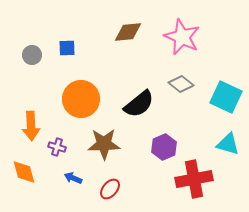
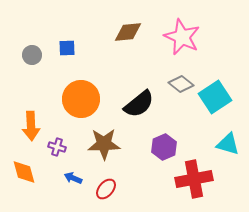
cyan square: moved 11 px left; rotated 32 degrees clockwise
red ellipse: moved 4 px left
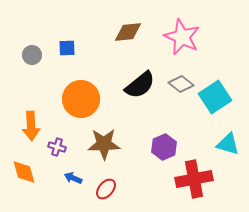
black semicircle: moved 1 px right, 19 px up
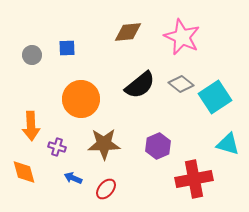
purple hexagon: moved 6 px left, 1 px up
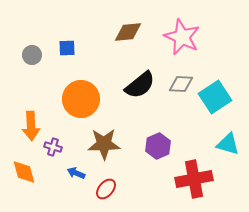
gray diamond: rotated 35 degrees counterclockwise
purple cross: moved 4 px left
blue arrow: moved 3 px right, 5 px up
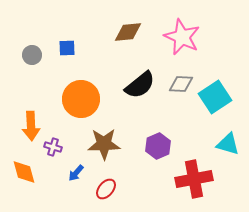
blue arrow: rotated 72 degrees counterclockwise
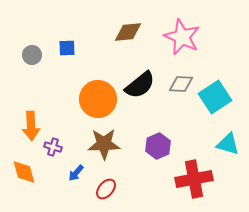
orange circle: moved 17 px right
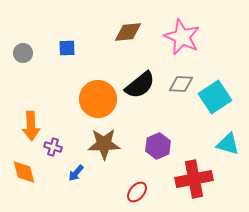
gray circle: moved 9 px left, 2 px up
red ellipse: moved 31 px right, 3 px down
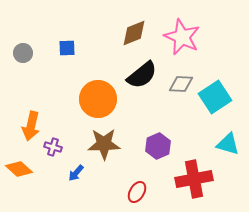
brown diamond: moved 6 px right, 1 px down; rotated 16 degrees counterclockwise
black semicircle: moved 2 px right, 10 px up
orange arrow: rotated 16 degrees clockwise
orange diamond: moved 5 px left, 3 px up; rotated 32 degrees counterclockwise
red ellipse: rotated 10 degrees counterclockwise
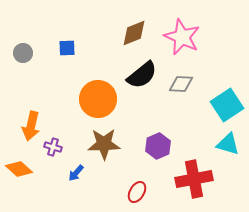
cyan square: moved 12 px right, 8 px down
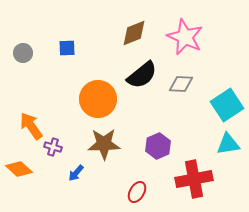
pink star: moved 3 px right
orange arrow: rotated 132 degrees clockwise
cyan triangle: rotated 25 degrees counterclockwise
